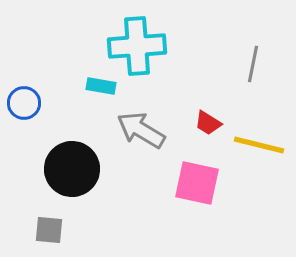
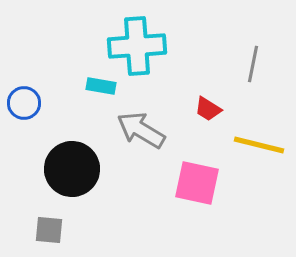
red trapezoid: moved 14 px up
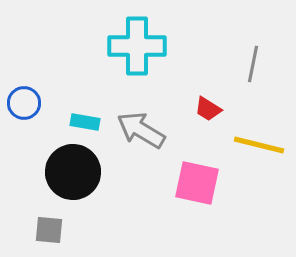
cyan cross: rotated 4 degrees clockwise
cyan rectangle: moved 16 px left, 36 px down
black circle: moved 1 px right, 3 px down
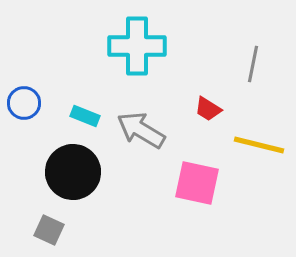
cyan rectangle: moved 6 px up; rotated 12 degrees clockwise
gray square: rotated 20 degrees clockwise
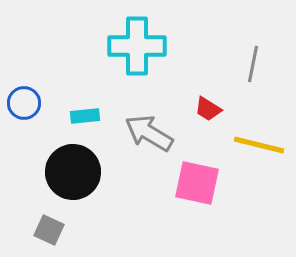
cyan rectangle: rotated 28 degrees counterclockwise
gray arrow: moved 8 px right, 3 px down
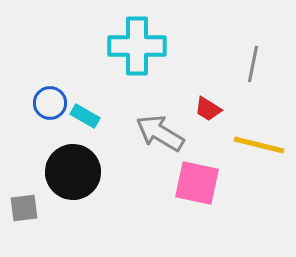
blue circle: moved 26 px right
cyan rectangle: rotated 36 degrees clockwise
gray arrow: moved 11 px right
gray square: moved 25 px left, 22 px up; rotated 32 degrees counterclockwise
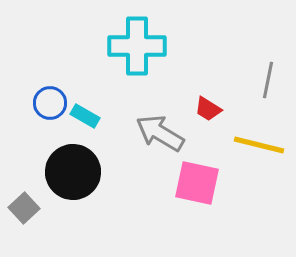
gray line: moved 15 px right, 16 px down
gray square: rotated 36 degrees counterclockwise
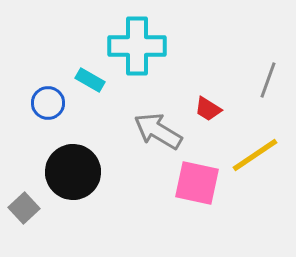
gray line: rotated 9 degrees clockwise
blue circle: moved 2 px left
cyan rectangle: moved 5 px right, 36 px up
gray arrow: moved 2 px left, 2 px up
yellow line: moved 4 px left, 10 px down; rotated 48 degrees counterclockwise
